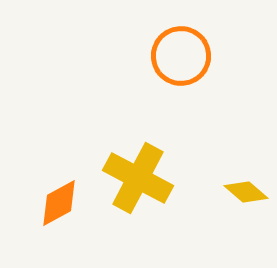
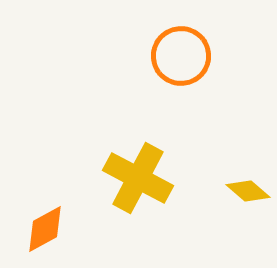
yellow diamond: moved 2 px right, 1 px up
orange diamond: moved 14 px left, 26 px down
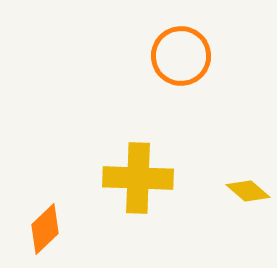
yellow cross: rotated 26 degrees counterclockwise
orange diamond: rotated 15 degrees counterclockwise
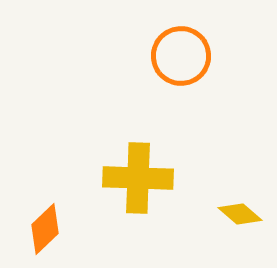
yellow diamond: moved 8 px left, 23 px down
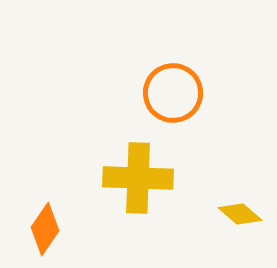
orange circle: moved 8 px left, 37 px down
orange diamond: rotated 12 degrees counterclockwise
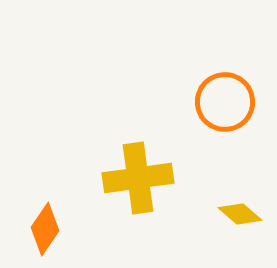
orange circle: moved 52 px right, 9 px down
yellow cross: rotated 10 degrees counterclockwise
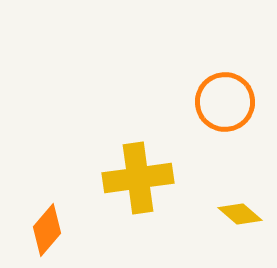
orange diamond: moved 2 px right, 1 px down; rotated 6 degrees clockwise
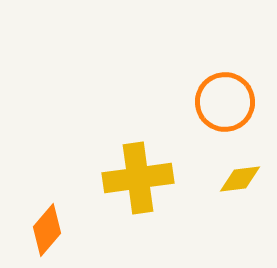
yellow diamond: moved 35 px up; rotated 48 degrees counterclockwise
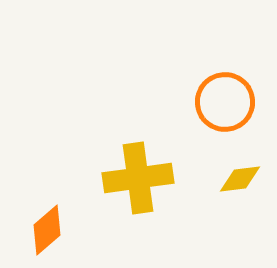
orange diamond: rotated 9 degrees clockwise
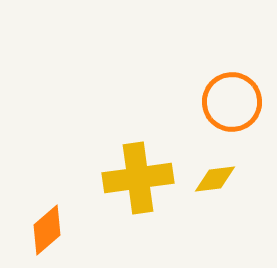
orange circle: moved 7 px right
yellow diamond: moved 25 px left
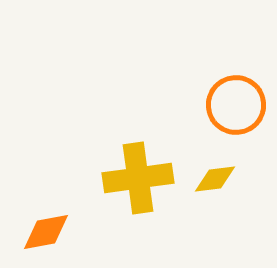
orange circle: moved 4 px right, 3 px down
orange diamond: moved 1 px left, 2 px down; rotated 30 degrees clockwise
